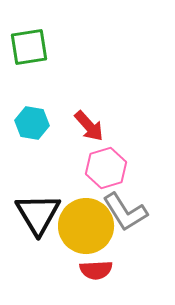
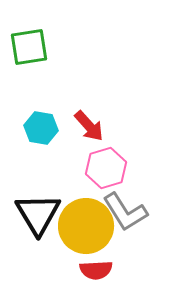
cyan hexagon: moved 9 px right, 5 px down
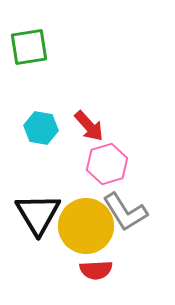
pink hexagon: moved 1 px right, 4 px up
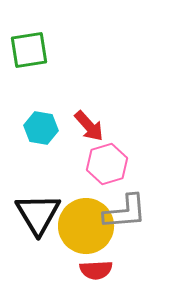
green square: moved 3 px down
gray L-shape: rotated 63 degrees counterclockwise
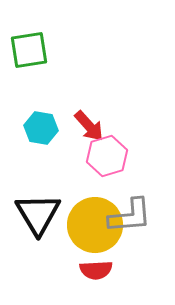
pink hexagon: moved 8 px up
gray L-shape: moved 5 px right, 4 px down
yellow circle: moved 9 px right, 1 px up
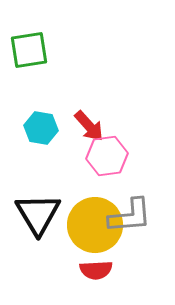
pink hexagon: rotated 9 degrees clockwise
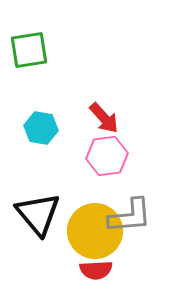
red arrow: moved 15 px right, 8 px up
black triangle: rotated 9 degrees counterclockwise
yellow circle: moved 6 px down
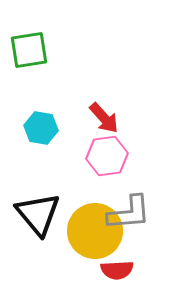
gray L-shape: moved 1 px left, 3 px up
red semicircle: moved 21 px right
